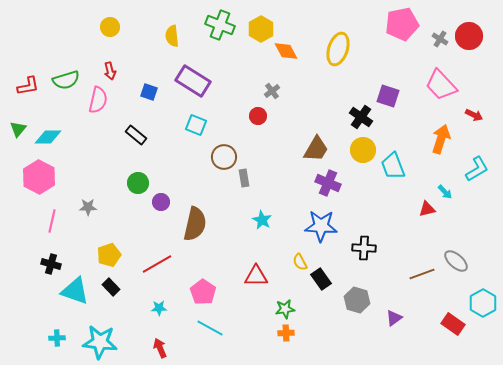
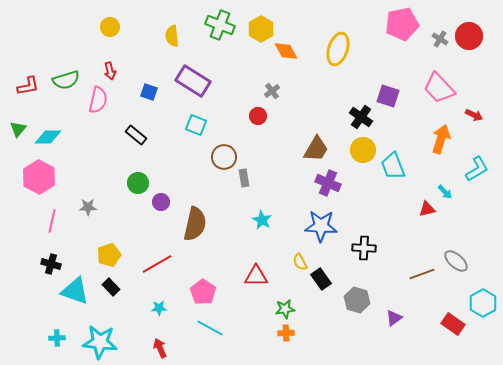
pink trapezoid at (441, 85): moved 2 px left, 3 px down
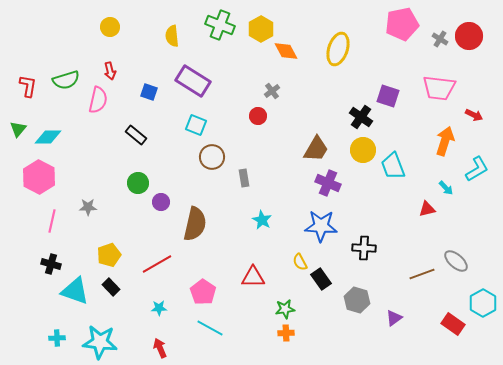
red L-shape at (28, 86): rotated 70 degrees counterclockwise
pink trapezoid at (439, 88): rotated 40 degrees counterclockwise
orange arrow at (441, 139): moved 4 px right, 2 px down
brown circle at (224, 157): moved 12 px left
cyan arrow at (445, 192): moved 1 px right, 4 px up
red triangle at (256, 276): moved 3 px left, 1 px down
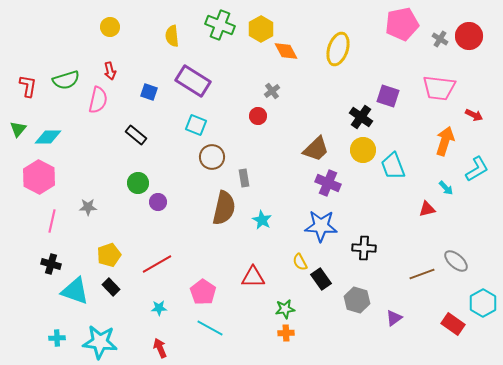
brown trapezoid at (316, 149): rotated 16 degrees clockwise
purple circle at (161, 202): moved 3 px left
brown semicircle at (195, 224): moved 29 px right, 16 px up
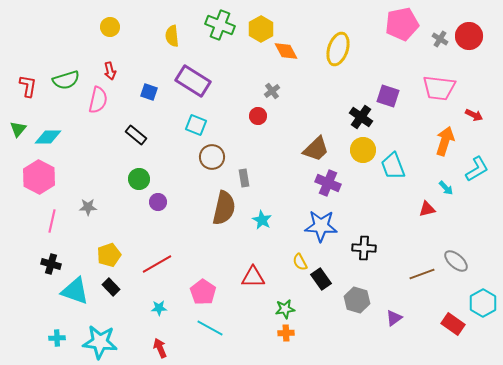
green circle at (138, 183): moved 1 px right, 4 px up
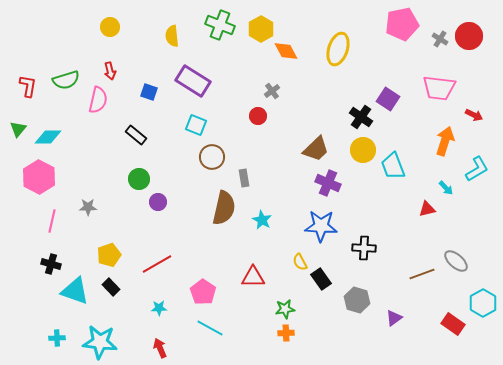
purple square at (388, 96): moved 3 px down; rotated 15 degrees clockwise
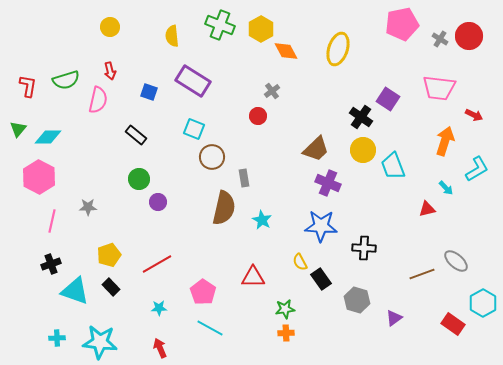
cyan square at (196, 125): moved 2 px left, 4 px down
black cross at (51, 264): rotated 36 degrees counterclockwise
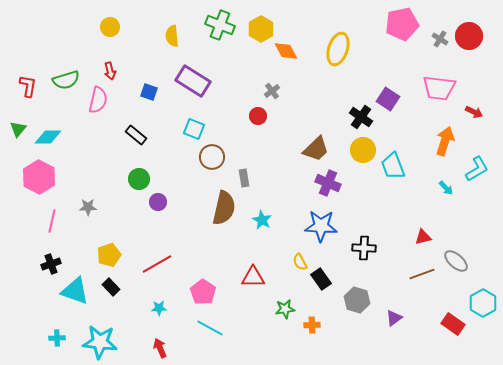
red arrow at (474, 115): moved 3 px up
red triangle at (427, 209): moved 4 px left, 28 px down
orange cross at (286, 333): moved 26 px right, 8 px up
